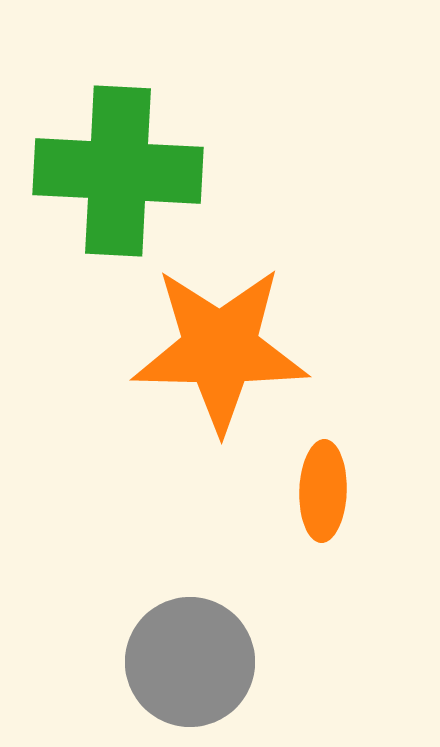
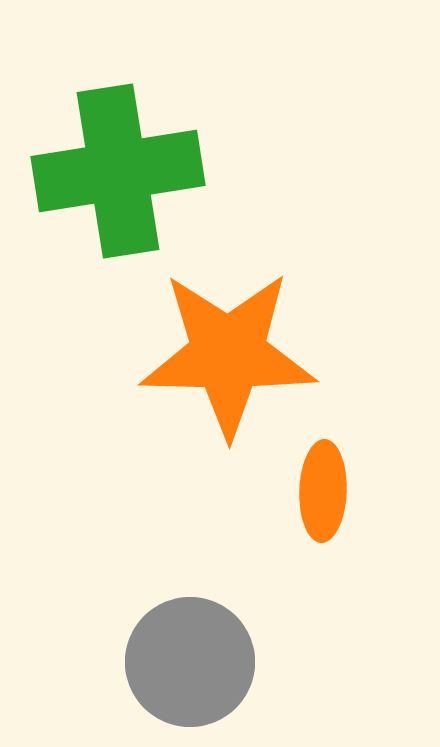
green cross: rotated 12 degrees counterclockwise
orange star: moved 8 px right, 5 px down
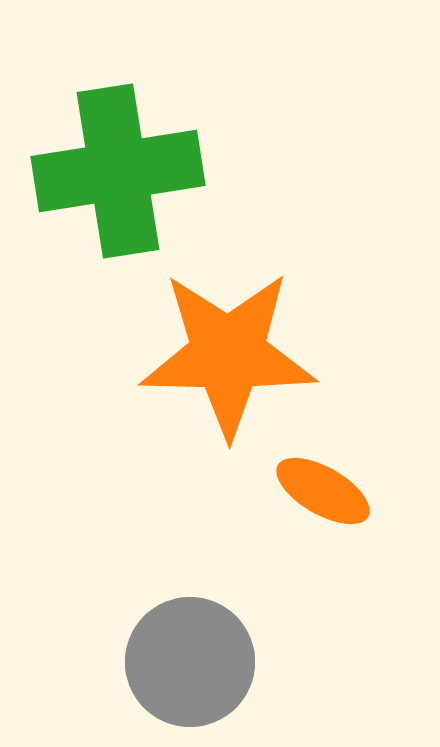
orange ellipse: rotated 62 degrees counterclockwise
